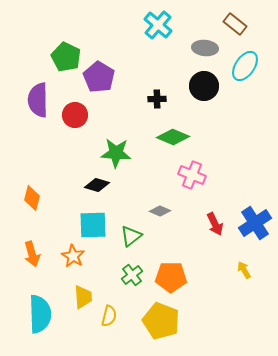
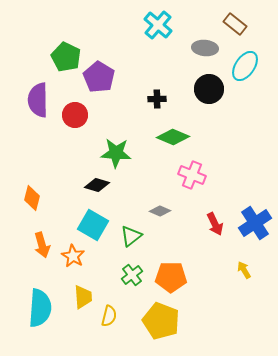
black circle: moved 5 px right, 3 px down
cyan square: rotated 32 degrees clockwise
orange arrow: moved 10 px right, 9 px up
cyan semicircle: moved 6 px up; rotated 6 degrees clockwise
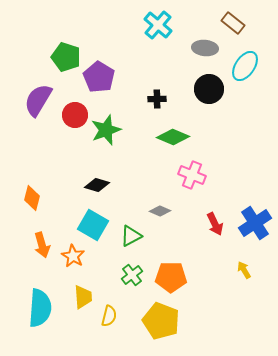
brown rectangle: moved 2 px left, 1 px up
green pentagon: rotated 8 degrees counterclockwise
purple semicircle: rotated 32 degrees clockwise
green star: moved 10 px left, 23 px up; rotated 24 degrees counterclockwise
green triangle: rotated 10 degrees clockwise
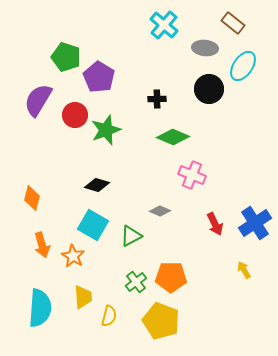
cyan cross: moved 6 px right
cyan ellipse: moved 2 px left
green cross: moved 4 px right, 7 px down
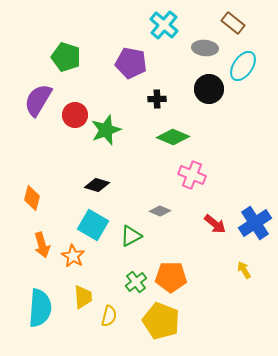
purple pentagon: moved 32 px right, 14 px up; rotated 20 degrees counterclockwise
red arrow: rotated 25 degrees counterclockwise
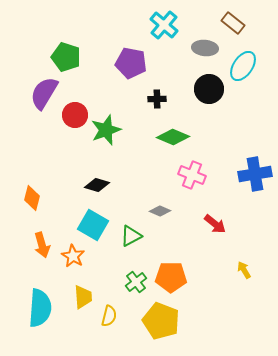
purple semicircle: moved 6 px right, 7 px up
blue cross: moved 49 px up; rotated 24 degrees clockwise
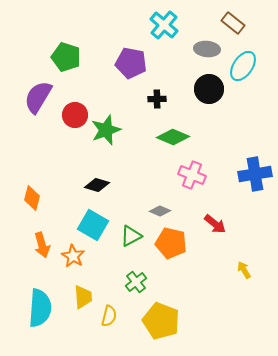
gray ellipse: moved 2 px right, 1 px down
purple semicircle: moved 6 px left, 4 px down
orange pentagon: moved 34 px up; rotated 12 degrees clockwise
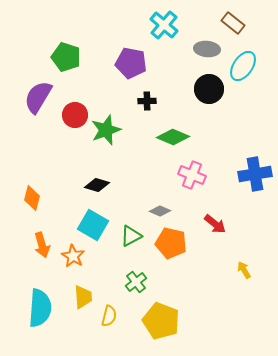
black cross: moved 10 px left, 2 px down
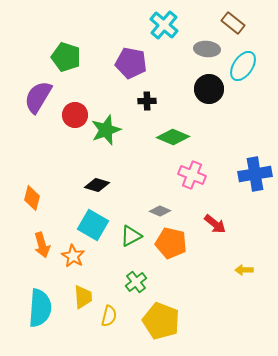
yellow arrow: rotated 60 degrees counterclockwise
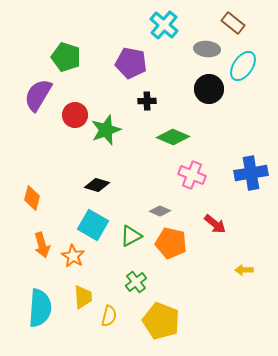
purple semicircle: moved 2 px up
blue cross: moved 4 px left, 1 px up
